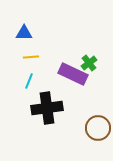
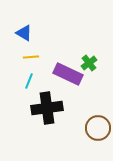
blue triangle: rotated 30 degrees clockwise
purple rectangle: moved 5 px left
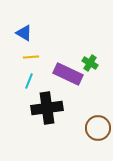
green cross: moved 1 px right; rotated 21 degrees counterclockwise
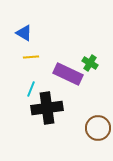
cyan line: moved 2 px right, 8 px down
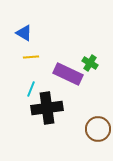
brown circle: moved 1 px down
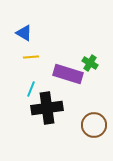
purple rectangle: rotated 8 degrees counterclockwise
brown circle: moved 4 px left, 4 px up
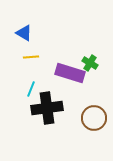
purple rectangle: moved 2 px right, 1 px up
brown circle: moved 7 px up
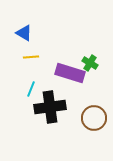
black cross: moved 3 px right, 1 px up
